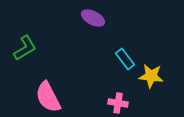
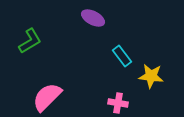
green L-shape: moved 5 px right, 7 px up
cyan rectangle: moved 3 px left, 3 px up
pink semicircle: moved 1 px left; rotated 72 degrees clockwise
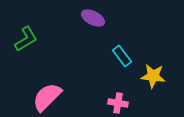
green L-shape: moved 4 px left, 2 px up
yellow star: moved 2 px right
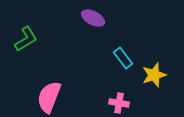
cyan rectangle: moved 1 px right, 2 px down
yellow star: moved 1 px right, 1 px up; rotated 25 degrees counterclockwise
pink semicircle: moved 2 px right; rotated 24 degrees counterclockwise
pink cross: moved 1 px right
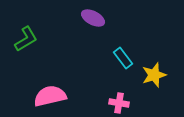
pink semicircle: moved 1 px right, 1 px up; rotated 56 degrees clockwise
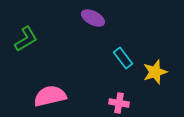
yellow star: moved 1 px right, 3 px up
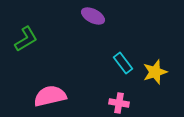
purple ellipse: moved 2 px up
cyan rectangle: moved 5 px down
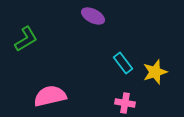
pink cross: moved 6 px right
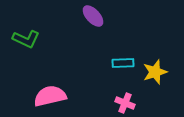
purple ellipse: rotated 20 degrees clockwise
green L-shape: rotated 56 degrees clockwise
cyan rectangle: rotated 55 degrees counterclockwise
pink cross: rotated 12 degrees clockwise
